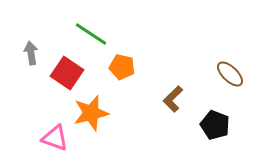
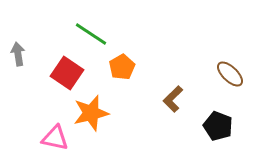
gray arrow: moved 13 px left, 1 px down
orange pentagon: rotated 30 degrees clockwise
black pentagon: moved 3 px right, 1 px down
pink triangle: rotated 8 degrees counterclockwise
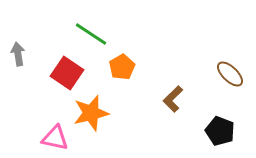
black pentagon: moved 2 px right, 5 px down
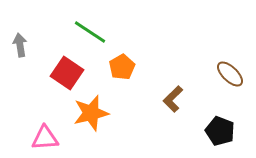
green line: moved 1 px left, 2 px up
gray arrow: moved 2 px right, 9 px up
pink triangle: moved 10 px left; rotated 16 degrees counterclockwise
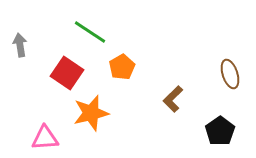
brown ellipse: rotated 28 degrees clockwise
black pentagon: rotated 16 degrees clockwise
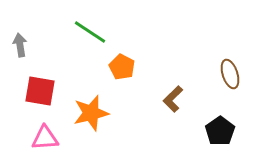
orange pentagon: rotated 15 degrees counterclockwise
red square: moved 27 px left, 18 px down; rotated 24 degrees counterclockwise
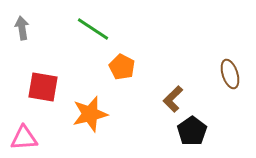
green line: moved 3 px right, 3 px up
gray arrow: moved 2 px right, 17 px up
red square: moved 3 px right, 4 px up
orange star: moved 1 px left, 1 px down
black pentagon: moved 28 px left
pink triangle: moved 21 px left
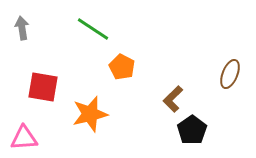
brown ellipse: rotated 40 degrees clockwise
black pentagon: moved 1 px up
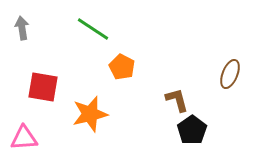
brown L-shape: moved 4 px right, 1 px down; rotated 120 degrees clockwise
